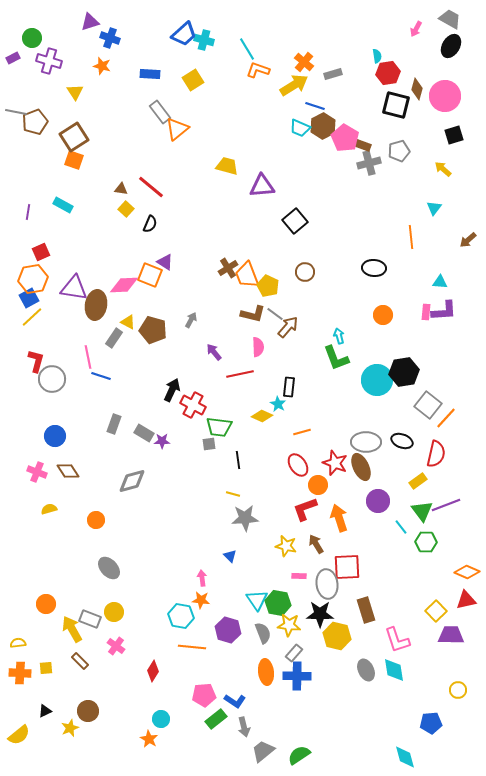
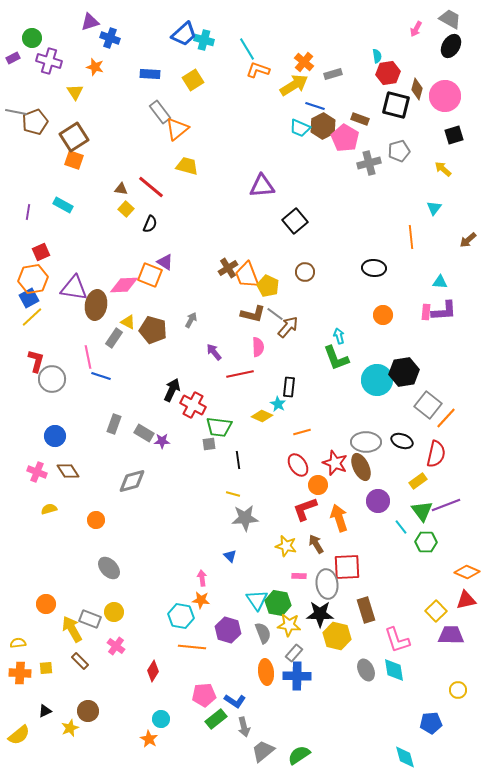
orange star at (102, 66): moved 7 px left, 1 px down
brown rectangle at (362, 145): moved 2 px left, 26 px up
yellow trapezoid at (227, 166): moved 40 px left
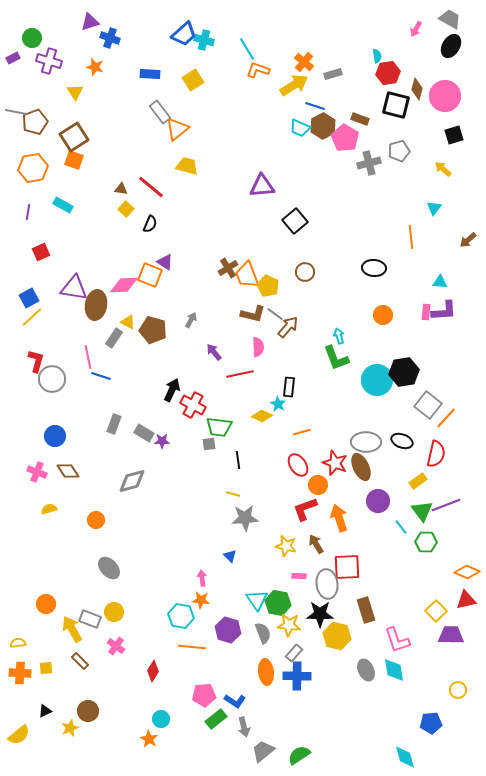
orange hexagon at (33, 279): moved 111 px up
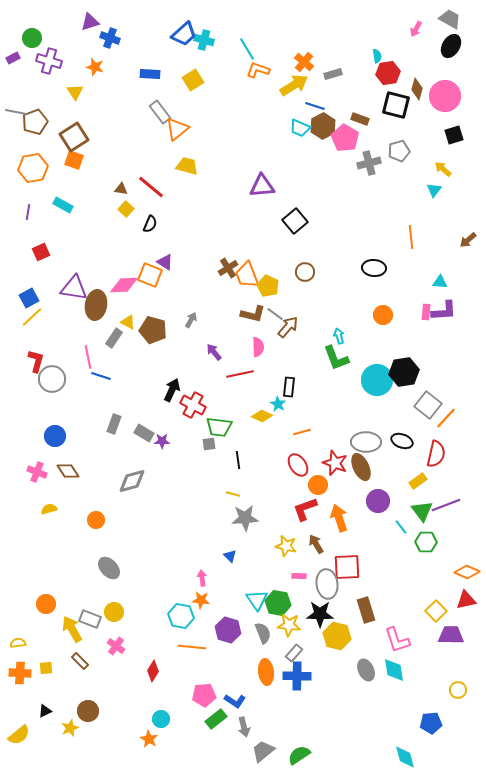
cyan triangle at (434, 208): moved 18 px up
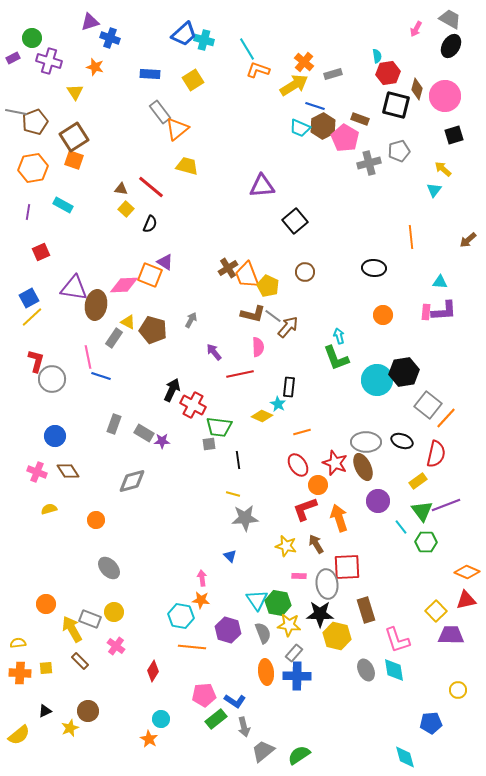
gray line at (275, 314): moved 2 px left, 2 px down
brown ellipse at (361, 467): moved 2 px right
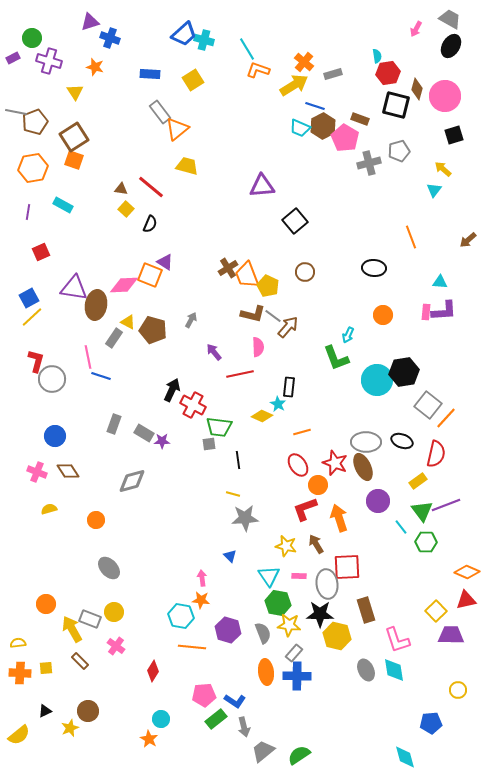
orange line at (411, 237): rotated 15 degrees counterclockwise
cyan arrow at (339, 336): moved 9 px right, 1 px up; rotated 140 degrees counterclockwise
cyan triangle at (257, 600): moved 12 px right, 24 px up
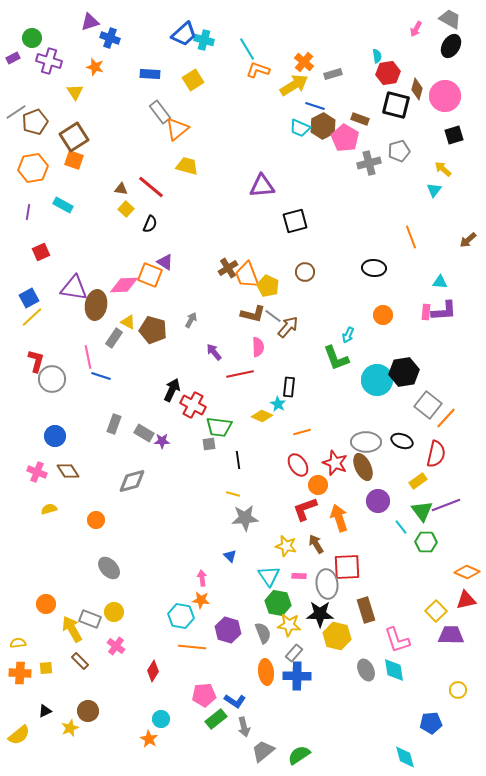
gray line at (16, 112): rotated 45 degrees counterclockwise
black square at (295, 221): rotated 25 degrees clockwise
